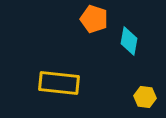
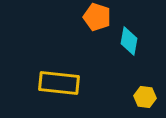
orange pentagon: moved 3 px right, 2 px up
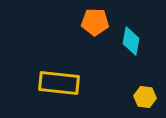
orange pentagon: moved 2 px left, 5 px down; rotated 16 degrees counterclockwise
cyan diamond: moved 2 px right
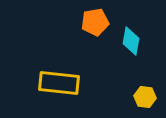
orange pentagon: rotated 12 degrees counterclockwise
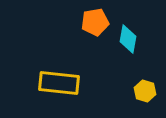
cyan diamond: moved 3 px left, 2 px up
yellow hexagon: moved 6 px up; rotated 10 degrees clockwise
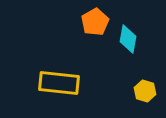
orange pentagon: rotated 20 degrees counterclockwise
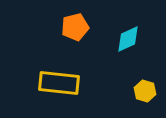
orange pentagon: moved 20 px left, 5 px down; rotated 16 degrees clockwise
cyan diamond: rotated 56 degrees clockwise
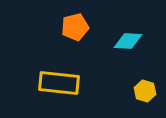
cyan diamond: moved 2 px down; rotated 28 degrees clockwise
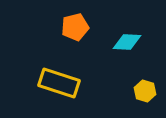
cyan diamond: moved 1 px left, 1 px down
yellow rectangle: rotated 12 degrees clockwise
